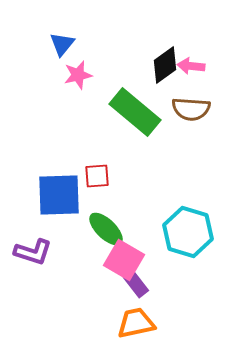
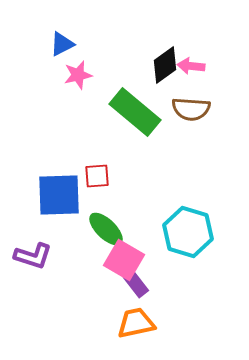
blue triangle: rotated 24 degrees clockwise
purple L-shape: moved 4 px down
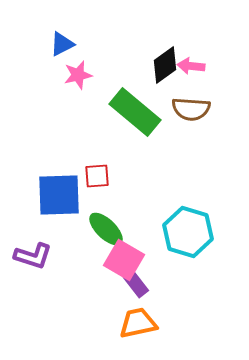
orange trapezoid: moved 2 px right
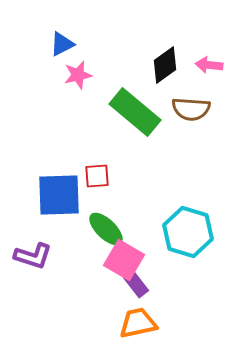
pink arrow: moved 18 px right, 1 px up
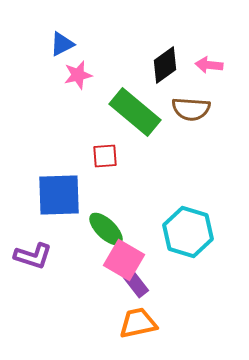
red square: moved 8 px right, 20 px up
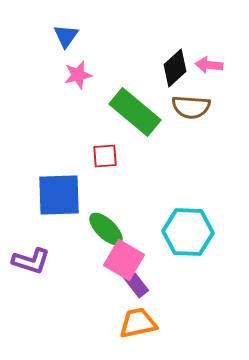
blue triangle: moved 4 px right, 8 px up; rotated 28 degrees counterclockwise
black diamond: moved 10 px right, 3 px down; rotated 6 degrees counterclockwise
brown semicircle: moved 2 px up
cyan hexagon: rotated 15 degrees counterclockwise
purple L-shape: moved 2 px left, 5 px down
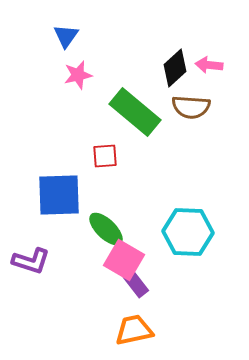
orange trapezoid: moved 4 px left, 7 px down
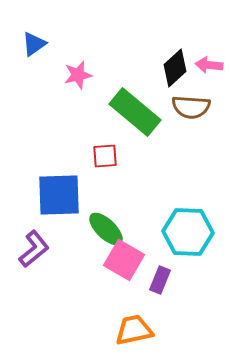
blue triangle: moved 32 px left, 8 px down; rotated 20 degrees clockwise
purple L-shape: moved 3 px right, 12 px up; rotated 57 degrees counterclockwise
purple rectangle: moved 24 px right, 4 px up; rotated 60 degrees clockwise
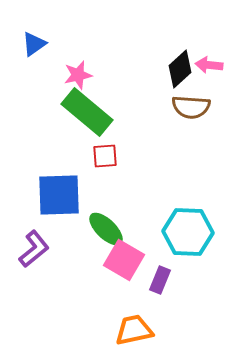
black diamond: moved 5 px right, 1 px down
green rectangle: moved 48 px left
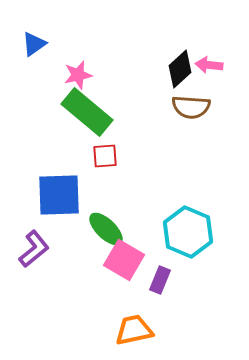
cyan hexagon: rotated 21 degrees clockwise
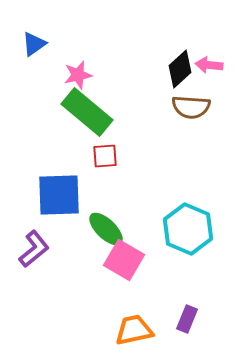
cyan hexagon: moved 3 px up
purple rectangle: moved 27 px right, 39 px down
